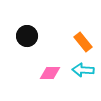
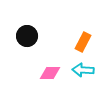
orange rectangle: rotated 66 degrees clockwise
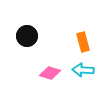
orange rectangle: rotated 42 degrees counterclockwise
pink diamond: rotated 15 degrees clockwise
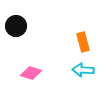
black circle: moved 11 px left, 10 px up
pink diamond: moved 19 px left
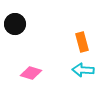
black circle: moved 1 px left, 2 px up
orange rectangle: moved 1 px left
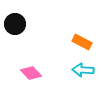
orange rectangle: rotated 48 degrees counterclockwise
pink diamond: rotated 30 degrees clockwise
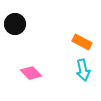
cyan arrow: rotated 105 degrees counterclockwise
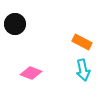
pink diamond: rotated 25 degrees counterclockwise
